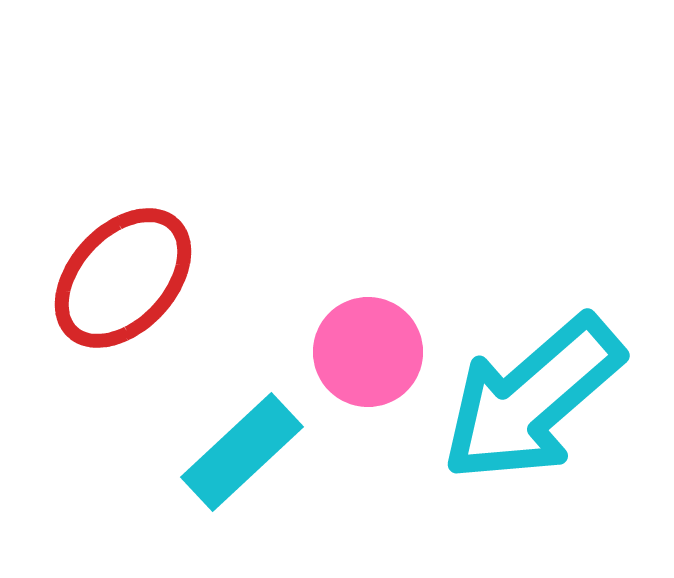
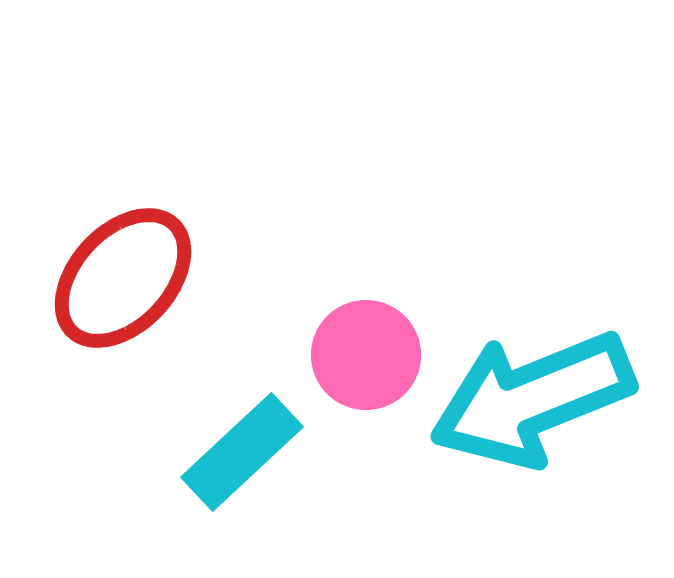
pink circle: moved 2 px left, 3 px down
cyan arrow: rotated 19 degrees clockwise
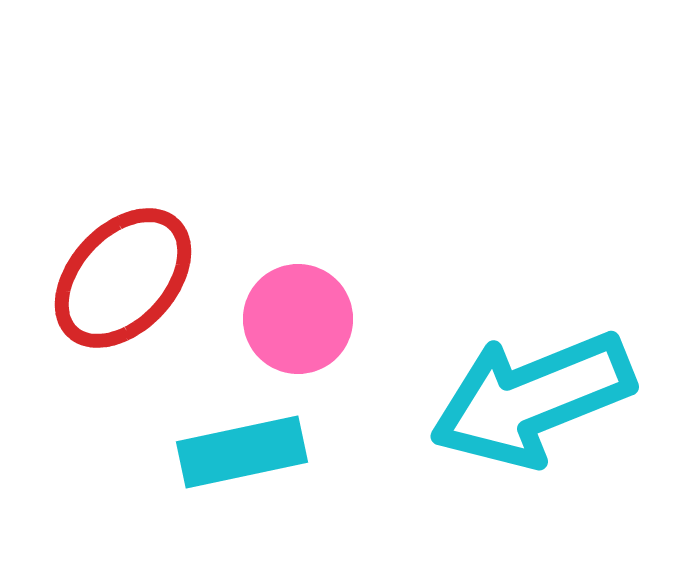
pink circle: moved 68 px left, 36 px up
cyan rectangle: rotated 31 degrees clockwise
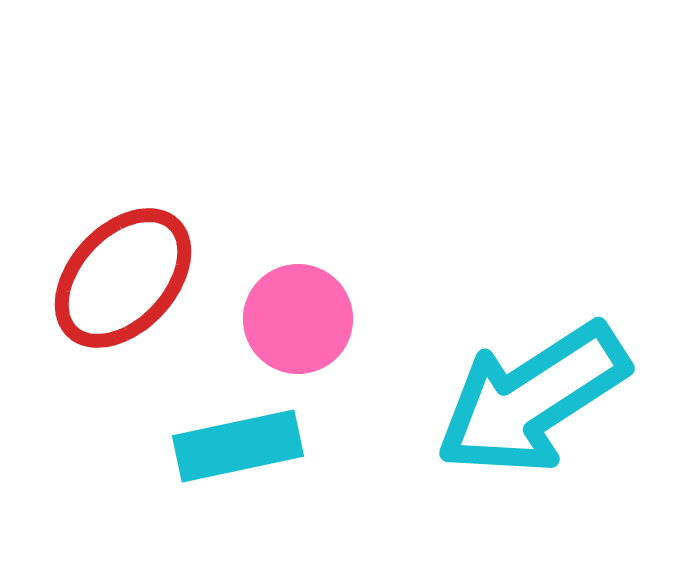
cyan arrow: rotated 11 degrees counterclockwise
cyan rectangle: moved 4 px left, 6 px up
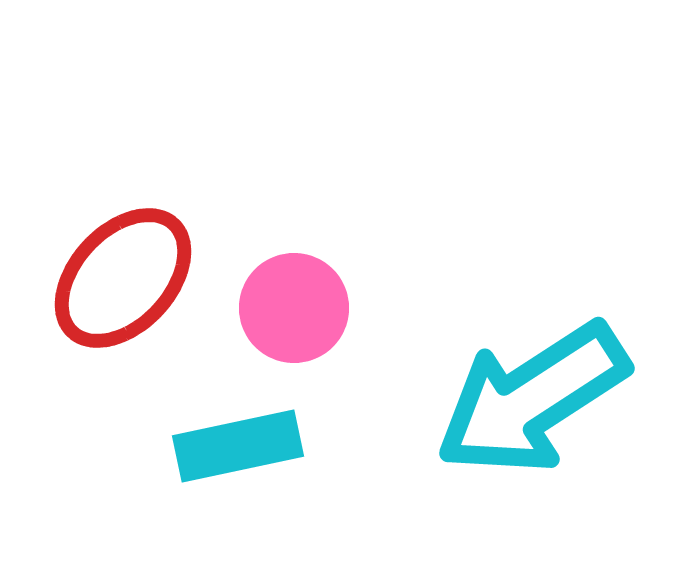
pink circle: moved 4 px left, 11 px up
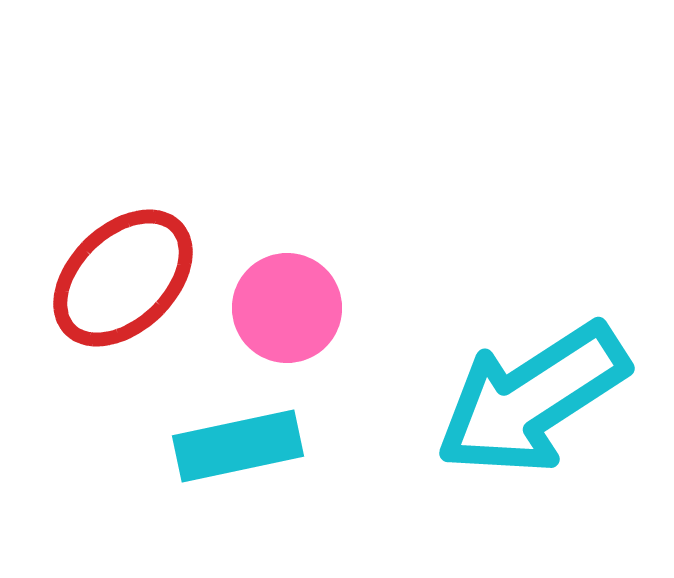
red ellipse: rotated 3 degrees clockwise
pink circle: moved 7 px left
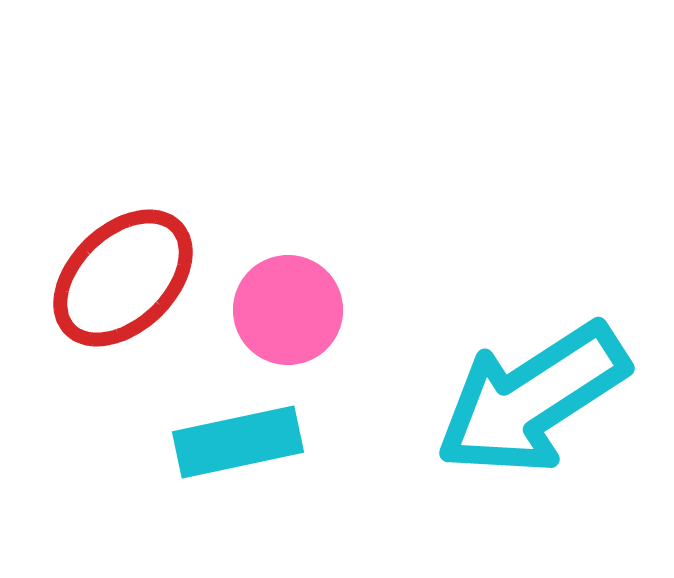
pink circle: moved 1 px right, 2 px down
cyan rectangle: moved 4 px up
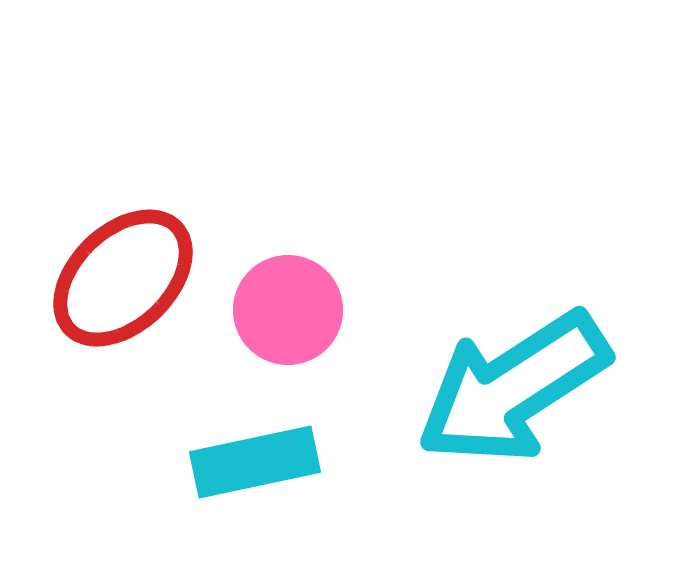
cyan arrow: moved 19 px left, 11 px up
cyan rectangle: moved 17 px right, 20 px down
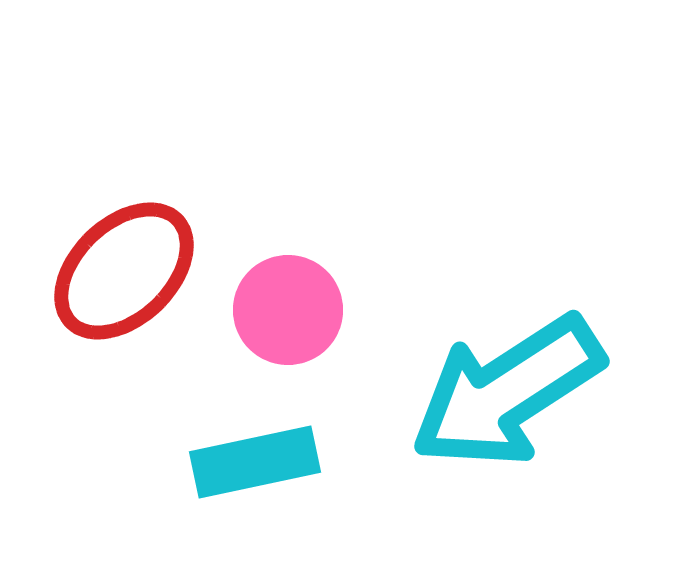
red ellipse: moved 1 px right, 7 px up
cyan arrow: moved 6 px left, 4 px down
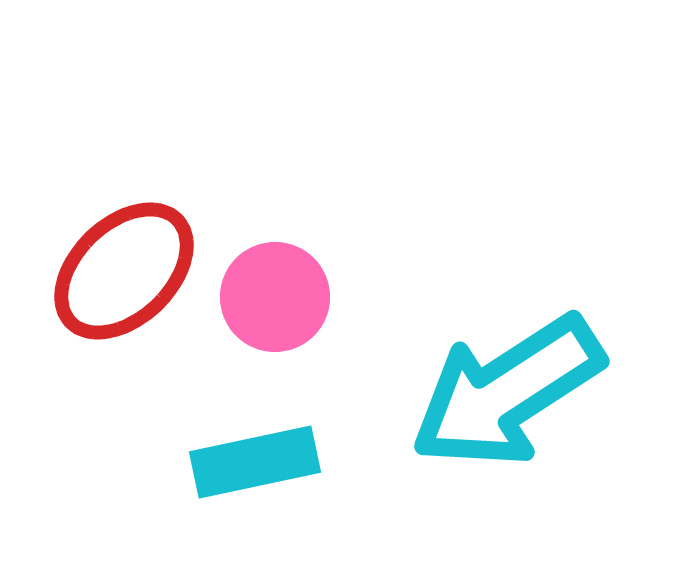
pink circle: moved 13 px left, 13 px up
